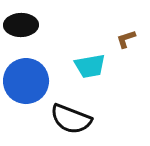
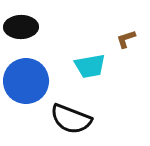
black ellipse: moved 2 px down
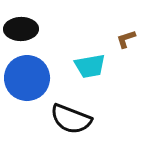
black ellipse: moved 2 px down
blue circle: moved 1 px right, 3 px up
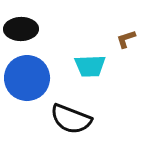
cyan trapezoid: rotated 8 degrees clockwise
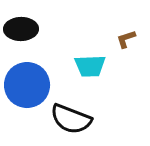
blue circle: moved 7 px down
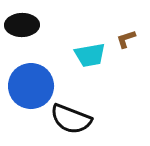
black ellipse: moved 1 px right, 4 px up
cyan trapezoid: moved 11 px up; rotated 8 degrees counterclockwise
blue circle: moved 4 px right, 1 px down
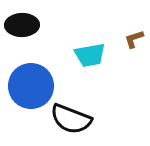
brown L-shape: moved 8 px right
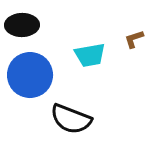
blue circle: moved 1 px left, 11 px up
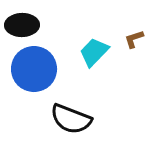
cyan trapezoid: moved 4 px right, 3 px up; rotated 144 degrees clockwise
blue circle: moved 4 px right, 6 px up
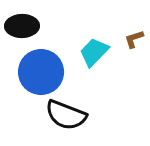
black ellipse: moved 1 px down
blue circle: moved 7 px right, 3 px down
black semicircle: moved 5 px left, 4 px up
